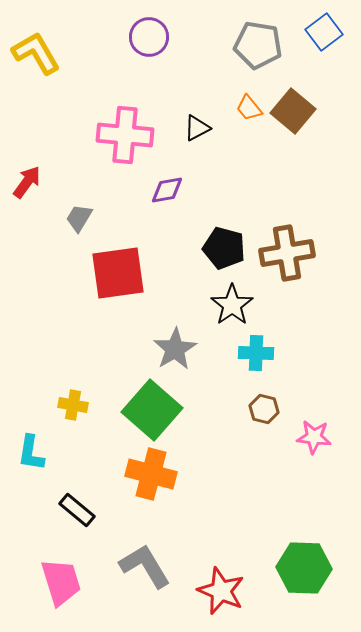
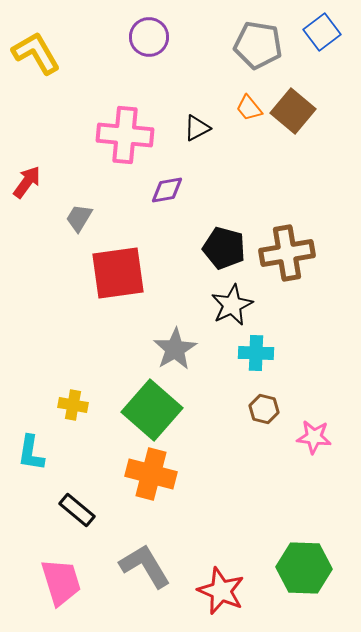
blue square: moved 2 px left
black star: rotated 9 degrees clockwise
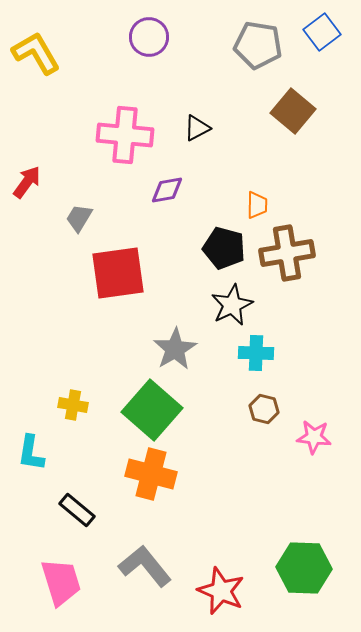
orange trapezoid: moved 8 px right, 97 px down; rotated 140 degrees counterclockwise
gray L-shape: rotated 8 degrees counterclockwise
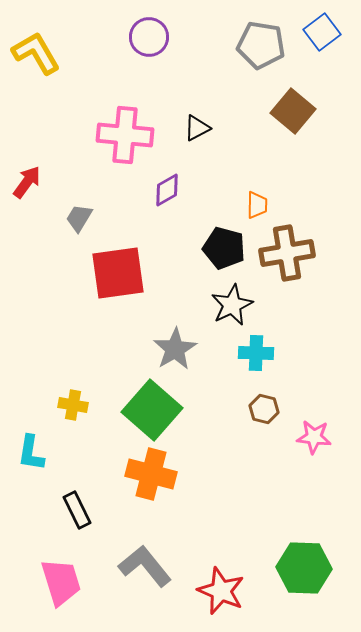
gray pentagon: moved 3 px right
purple diamond: rotated 20 degrees counterclockwise
black rectangle: rotated 24 degrees clockwise
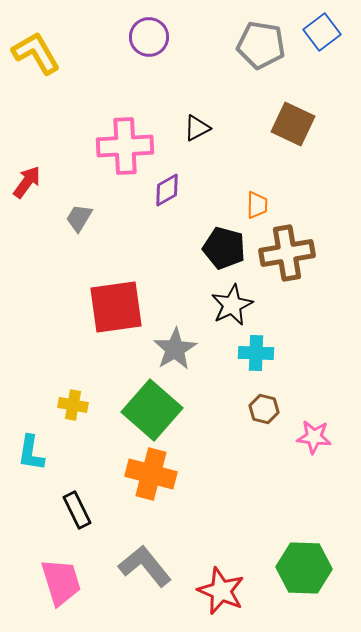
brown square: moved 13 px down; rotated 15 degrees counterclockwise
pink cross: moved 11 px down; rotated 8 degrees counterclockwise
red square: moved 2 px left, 34 px down
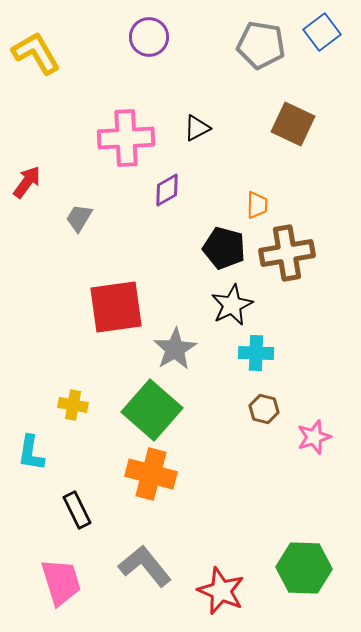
pink cross: moved 1 px right, 8 px up
pink star: rotated 24 degrees counterclockwise
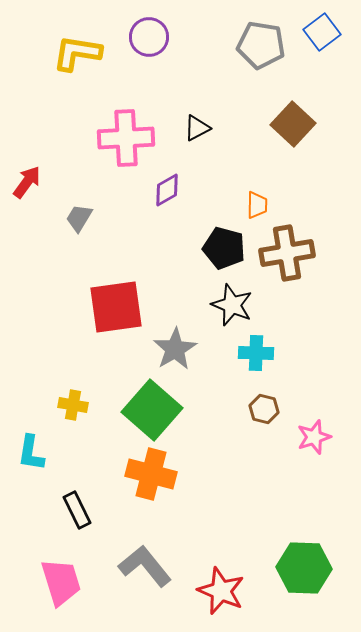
yellow L-shape: moved 41 px right; rotated 51 degrees counterclockwise
brown square: rotated 18 degrees clockwise
black star: rotated 24 degrees counterclockwise
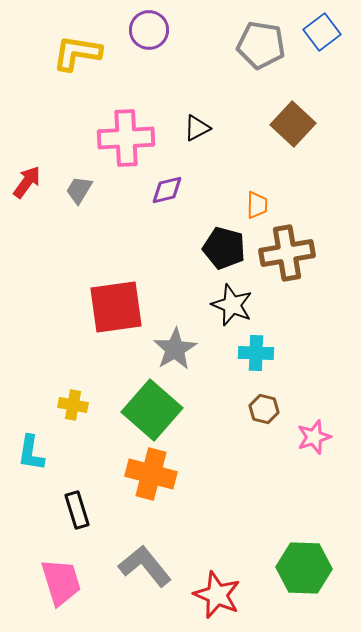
purple circle: moved 7 px up
purple diamond: rotated 16 degrees clockwise
gray trapezoid: moved 28 px up
black rectangle: rotated 9 degrees clockwise
red star: moved 4 px left, 4 px down
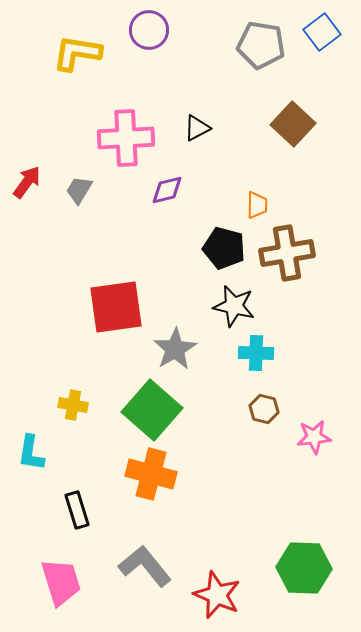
black star: moved 2 px right, 1 px down; rotated 9 degrees counterclockwise
pink star: rotated 12 degrees clockwise
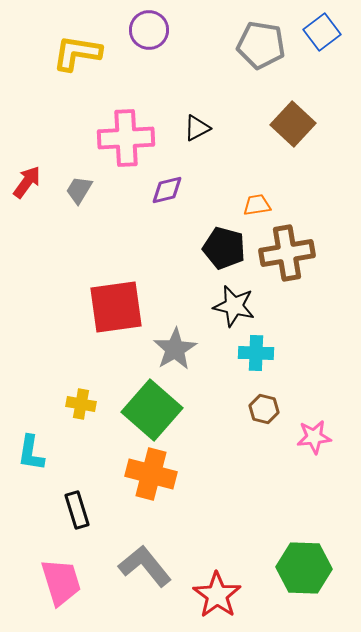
orange trapezoid: rotated 100 degrees counterclockwise
yellow cross: moved 8 px right, 1 px up
red star: rotated 12 degrees clockwise
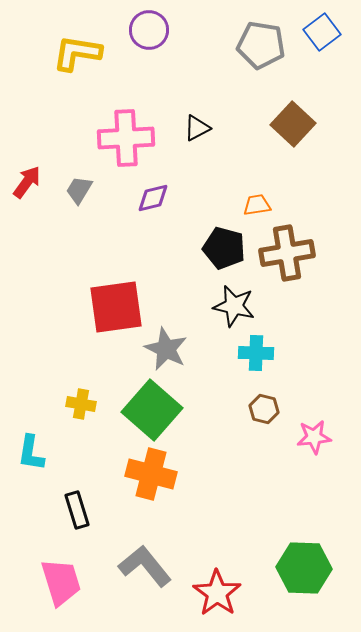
purple diamond: moved 14 px left, 8 px down
gray star: moved 9 px left; rotated 15 degrees counterclockwise
red star: moved 2 px up
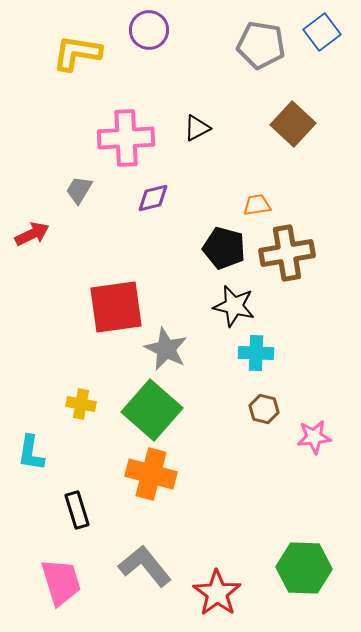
red arrow: moved 5 px right, 52 px down; rotated 28 degrees clockwise
